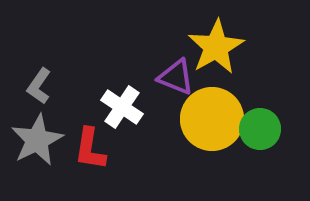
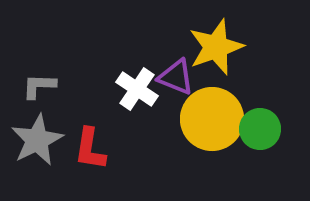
yellow star: rotated 10 degrees clockwise
gray L-shape: rotated 57 degrees clockwise
white cross: moved 15 px right, 18 px up
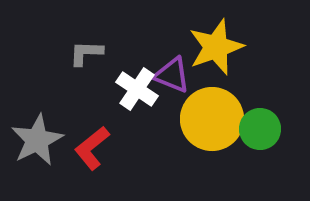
purple triangle: moved 4 px left, 2 px up
gray L-shape: moved 47 px right, 33 px up
red L-shape: moved 2 px right, 1 px up; rotated 42 degrees clockwise
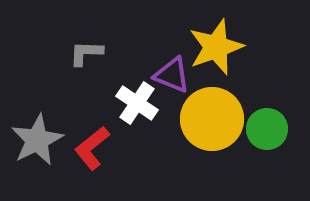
white cross: moved 14 px down
green circle: moved 7 px right
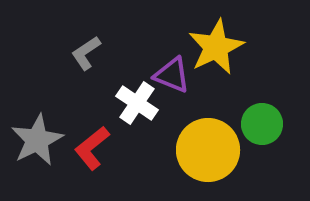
yellow star: rotated 6 degrees counterclockwise
gray L-shape: rotated 36 degrees counterclockwise
yellow circle: moved 4 px left, 31 px down
green circle: moved 5 px left, 5 px up
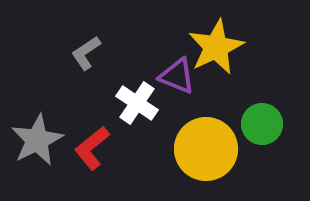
purple triangle: moved 5 px right, 1 px down
yellow circle: moved 2 px left, 1 px up
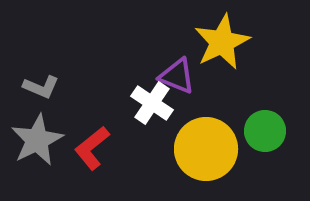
yellow star: moved 6 px right, 5 px up
gray L-shape: moved 45 px left, 34 px down; rotated 123 degrees counterclockwise
white cross: moved 15 px right
green circle: moved 3 px right, 7 px down
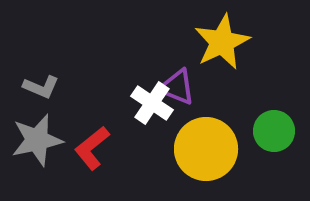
purple triangle: moved 11 px down
green circle: moved 9 px right
gray star: rotated 14 degrees clockwise
